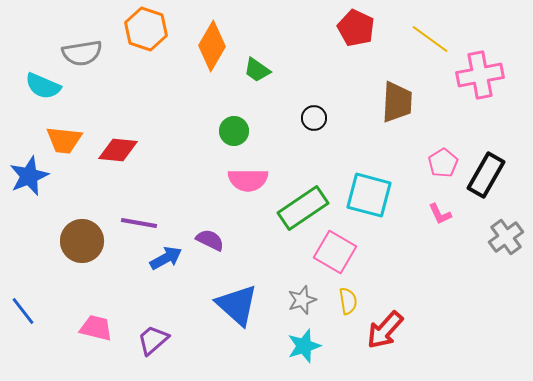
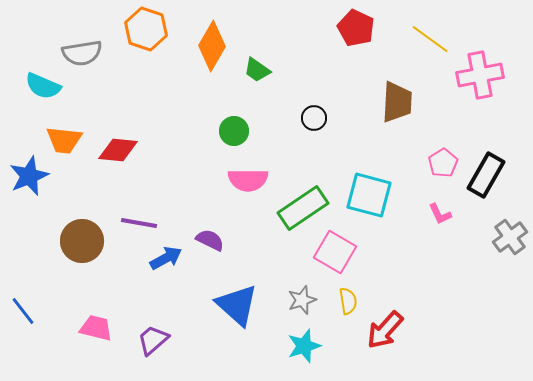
gray cross: moved 4 px right
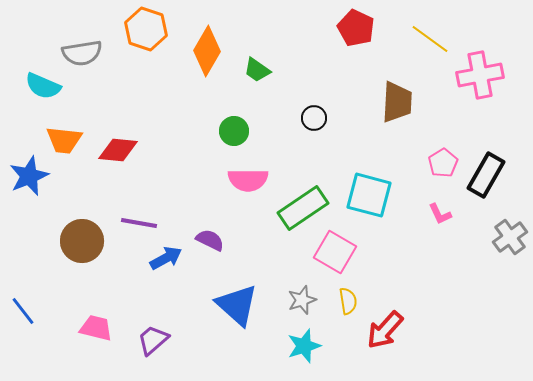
orange diamond: moved 5 px left, 5 px down
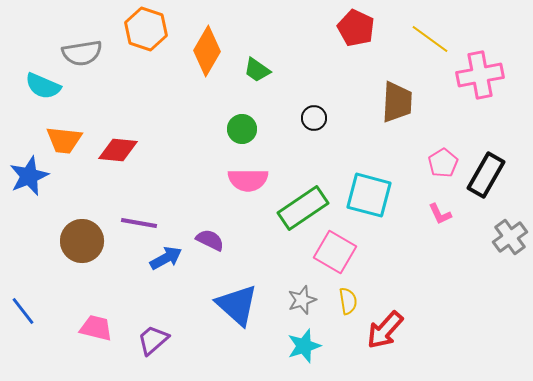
green circle: moved 8 px right, 2 px up
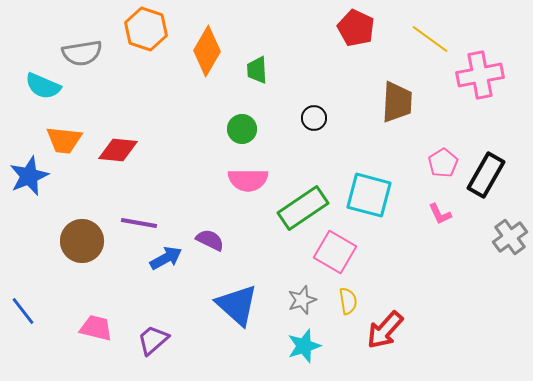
green trapezoid: rotated 52 degrees clockwise
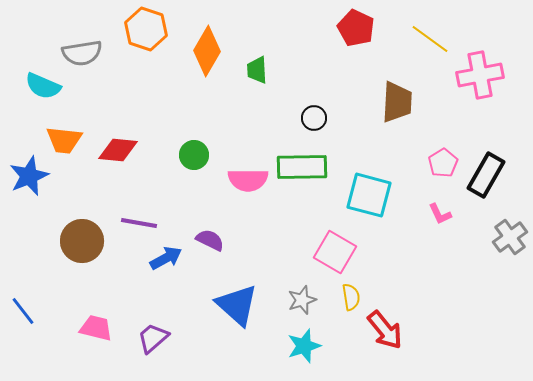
green circle: moved 48 px left, 26 px down
green rectangle: moved 1 px left, 41 px up; rotated 33 degrees clockwise
yellow semicircle: moved 3 px right, 4 px up
red arrow: rotated 81 degrees counterclockwise
purple trapezoid: moved 2 px up
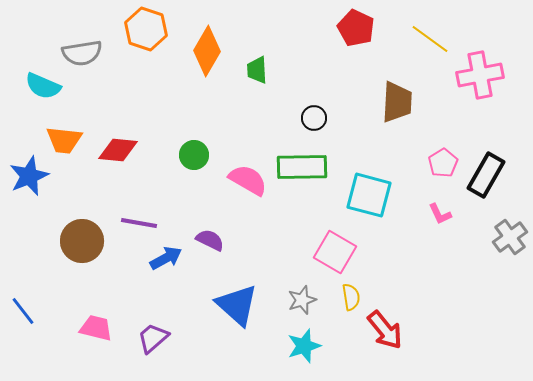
pink semicircle: rotated 150 degrees counterclockwise
